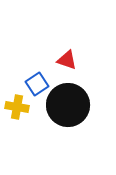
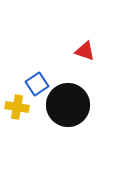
red triangle: moved 18 px right, 9 px up
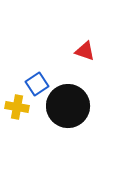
black circle: moved 1 px down
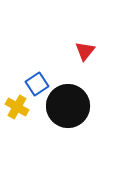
red triangle: rotated 50 degrees clockwise
yellow cross: rotated 20 degrees clockwise
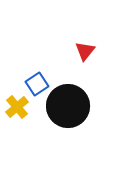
yellow cross: rotated 20 degrees clockwise
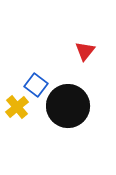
blue square: moved 1 px left, 1 px down; rotated 20 degrees counterclockwise
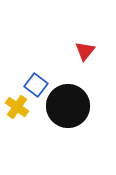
yellow cross: rotated 15 degrees counterclockwise
